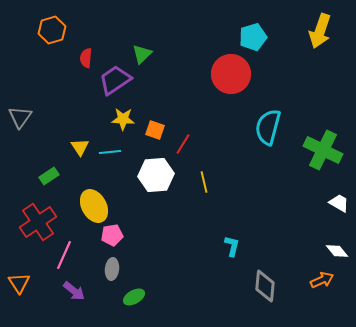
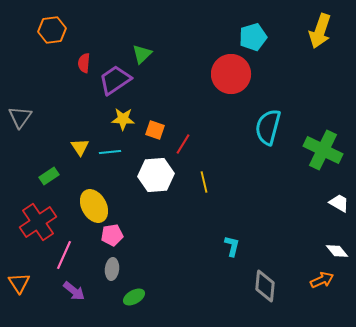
orange hexagon: rotated 8 degrees clockwise
red semicircle: moved 2 px left, 5 px down
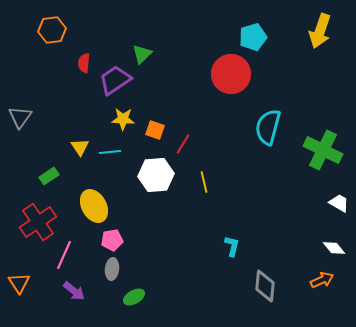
pink pentagon: moved 5 px down
white diamond: moved 3 px left, 3 px up
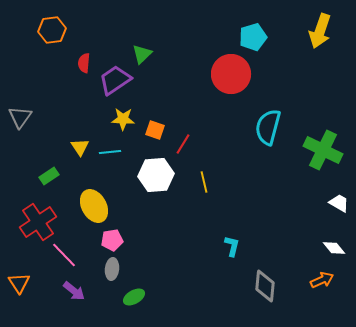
pink line: rotated 68 degrees counterclockwise
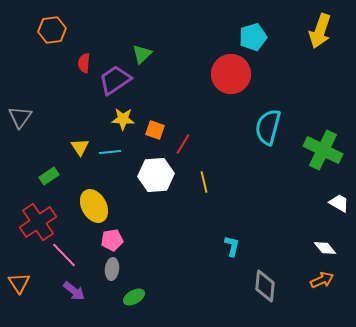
white diamond: moved 9 px left
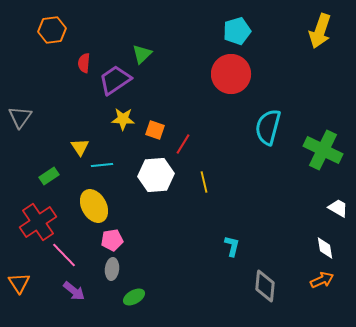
cyan pentagon: moved 16 px left, 6 px up
cyan line: moved 8 px left, 13 px down
white trapezoid: moved 1 px left, 5 px down
white diamond: rotated 30 degrees clockwise
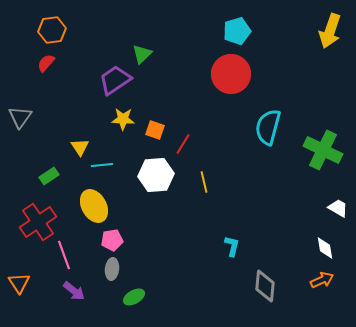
yellow arrow: moved 10 px right
red semicircle: moved 38 px left; rotated 36 degrees clockwise
pink line: rotated 24 degrees clockwise
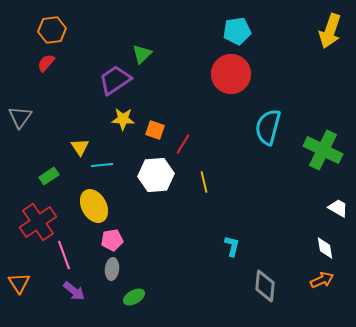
cyan pentagon: rotated 8 degrees clockwise
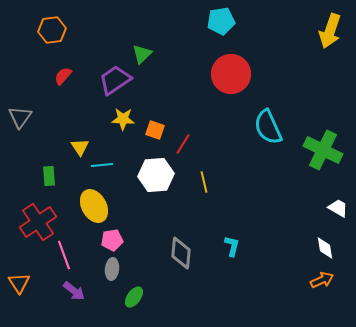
cyan pentagon: moved 16 px left, 10 px up
red semicircle: moved 17 px right, 13 px down
cyan semicircle: rotated 39 degrees counterclockwise
green rectangle: rotated 60 degrees counterclockwise
gray diamond: moved 84 px left, 33 px up
green ellipse: rotated 25 degrees counterclockwise
